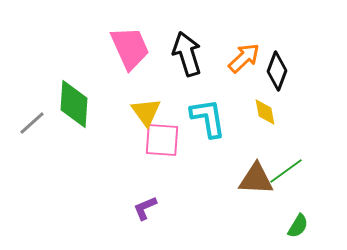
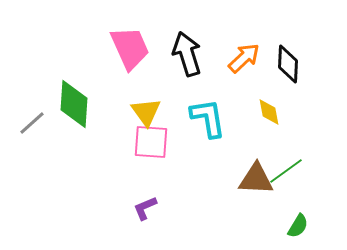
black diamond: moved 11 px right, 7 px up; rotated 18 degrees counterclockwise
yellow diamond: moved 4 px right
pink square: moved 11 px left, 2 px down
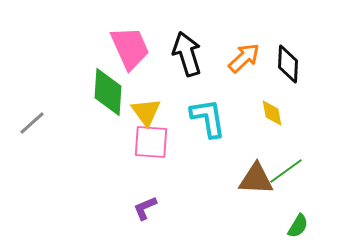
green diamond: moved 34 px right, 12 px up
yellow diamond: moved 3 px right, 1 px down
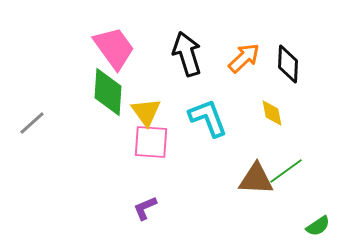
pink trapezoid: moved 16 px left; rotated 12 degrees counterclockwise
cyan L-shape: rotated 12 degrees counterclockwise
green semicircle: moved 20 px right; rotated 25 degrees clockwise
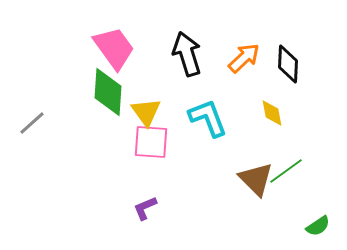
brown triangle: rotated 42 degrees clockwise
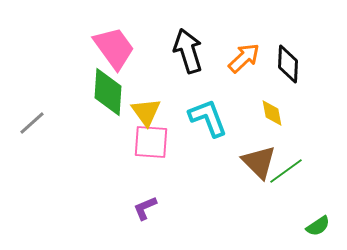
black arrow: moved 1 px right, 3 px up
brown triangle: moved 3 px right, 17 px up
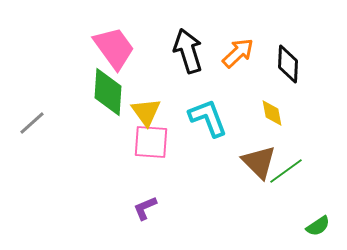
orange arrow: moved 6 px left, 5 px up
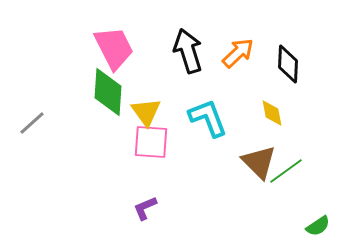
pink trapezoid: rotated 9 degrees clockwise
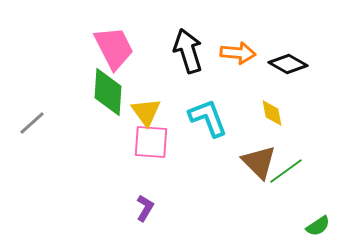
orange arrow: rotated 48 degrees clockwise
black diamond: rotated 63 degrees counterclockwise
purple L-shape: rotated 144 degrees clockwise
